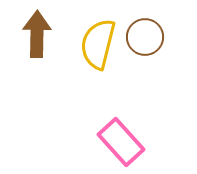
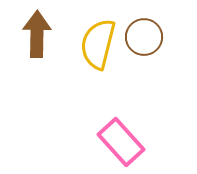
brown circle: moved 1 px left
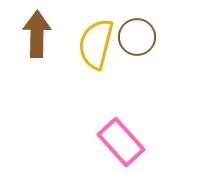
brown circle: moved 7 px left
yellow semicircle: moved 2 px left
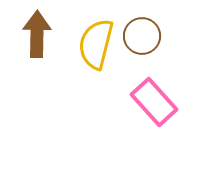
brown circle: moved 5 px right, 1 px up
pink rectangle: moved 33 px right, 40 px up
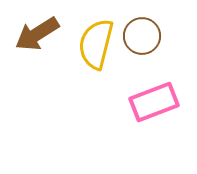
brown arrow: rotated 123 degrees counterclockwise
pink rectangle: rotated 69 degrees counterclockwise
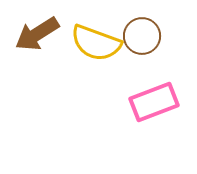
yellow semicircle: moved 1 px up; rotated 84 degrees counterclockwise
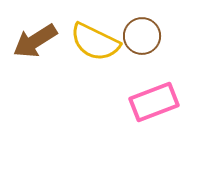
brown arrow: moved 2 px left, 7 px down
yellow semicircle: moved 1 px left, 1 px up; rotated 6 degrees clockwise
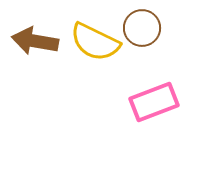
brown circle: moved 8 px up
brown arrow: rotated 42 degrees clockwise
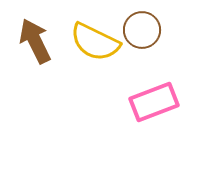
brown circle: moved 2 px down
brown arrow: rotated 54 degrees clockwise
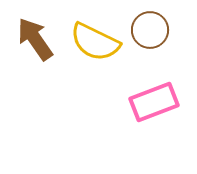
brown circle: moved 8 px right
brown arrow: moved 2 px up; rotated 9 degrees counterclockwise
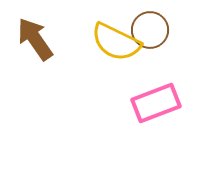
yellow semicircle: moved 21 px right
pink rectangle: moved 2 px right, 1 px down
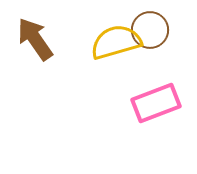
yellow semicircle: rotated 138 degrees clockwise
